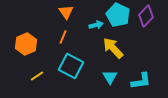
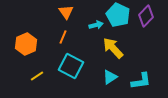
cyan triangle: rotated 28 degrees clockwise
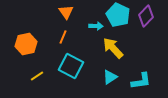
cyan arrow: moved 1 px down; rotated 16 degrees clockwise
orange hexagon: rotated 10 degrees clockwise
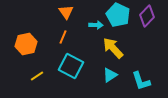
purple diamond: moved 1 px right
cyan arrow: moved 1 px up
cyan triangle: moved 2 px up
cyan L-shape: rotated 80 degrees clockwise
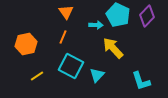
cyan triangle: moved 13 px left; rotated 14 degrees counterclockwise
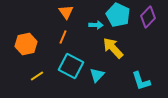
purple diamond: moved 1 px right, 1 px down
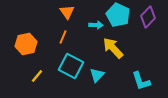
orange triangle: moved 1 px right
yellow line: rotated 16 degrees counterclockwise
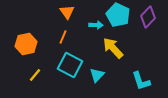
cyan square: moved 1 px left, 1 px up
yellow line: moved 2 px left, 1 px up
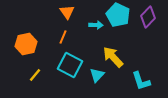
yellow arrow: moved 9 px down
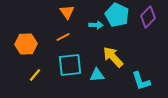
cyan pentagon: moved 1 px left
orange line: rotated 40 degrees clockwise
orange hexagon: rotated 10 degrees clockwise
cyan square: rotated 35 degrees counterclockwise
cyan triangle: rotated 42 degrees clockwise
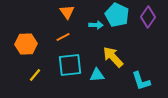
purple diamond: rotated 10 degrees counterclockwise
